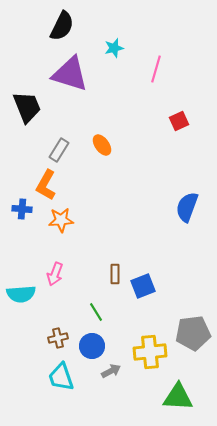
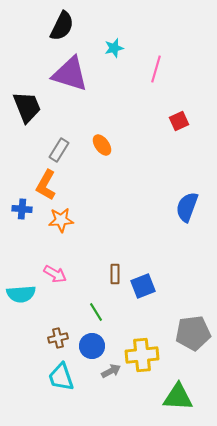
pink arrow: rotated 80 degrees counterclockwise
yellow cross: moved 8 px left, 3 px down
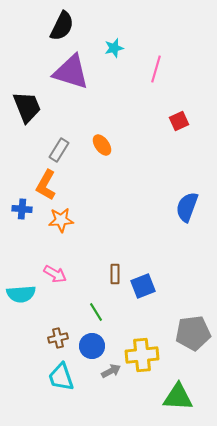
purple triangle: moved 1 px right, 2 px up
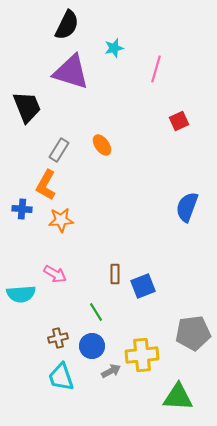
black semicircle: moved 5 px right, 1 px up
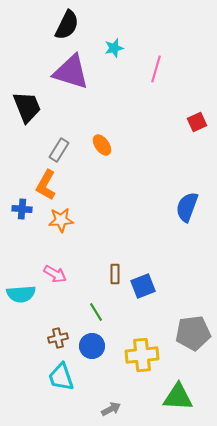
red square: moved 18 px right, 1 px down
gray arrow: moved 38 px down
